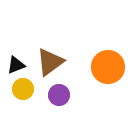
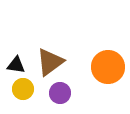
black triangle: rotated 30 degrees clockwise
purple circle: moved 1 px right, 2 px up
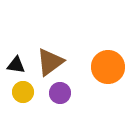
yellow circle: moved 3 px down
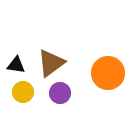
brown triangle: moved 1 px right, 1 px down
orange circle: moved 6 px down
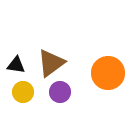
purple circle: moved 1 px up
